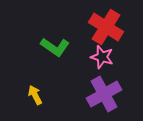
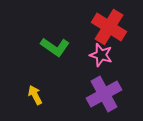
red cross: moved 3 px right
pink star: moved 1 px left, 2 px up
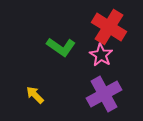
green L-shape: moved 6 px right
pink star: rotated 15 degrees clockwise
yellow arrow: rotated 18 degrees counterclockwise
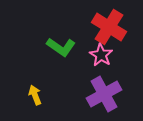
yellow arrow: rotated 24 degrees clockwise
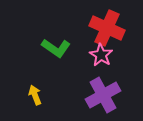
red cross: moved 2 px left, 1 px down; rotated 8 degrees counterclockwise
green L-shape: moved 5 px left, 1 px down
purple cross: moved 1 px left, 1 px down
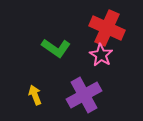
purple cross: moved 19 px left
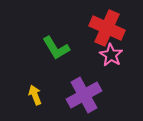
green L-shape: rotated 24 degrees clockwise
pink star: moved 10 px right
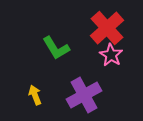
red cross: rotated 24 degrees clockwise
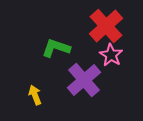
red cross: moved 1 px left, 2 px up
green L-shape: rotated 140 degrees clockwise
purple cross: moved 15 px up; rotated 12 degrees counterclockwise
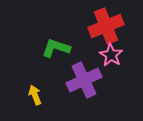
red cross: rotated 20 degrees clockwise
purple cross: rotated 16 degrees clockwise
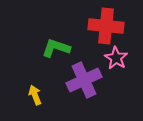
red cross: rotated 28 degrees clockwise
pink star: moved 5 px right, 3 px down
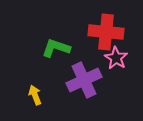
red cross: moved 6 px down
